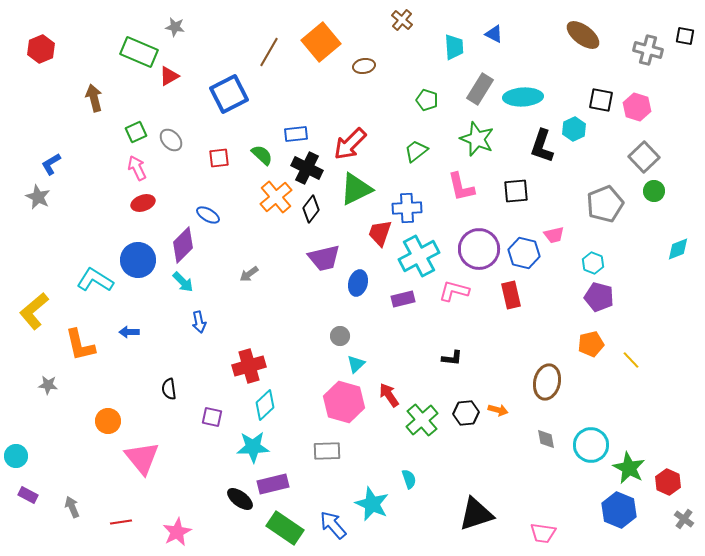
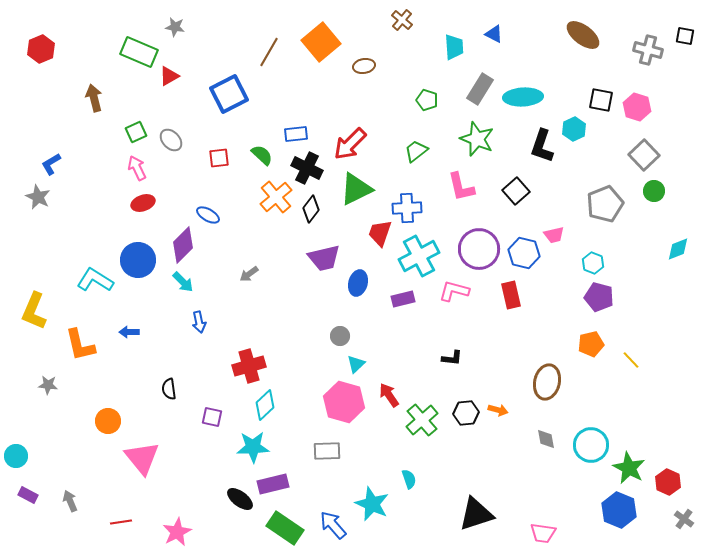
gray square at (644, 157): moved 2 px up
black square at (516, 191): rotated 36 degrees counterclockwise
yellow L-shape at (34, 311): rotated 27 degrees counterclockwise
gray arrow at (72, 507): moved 2 px left, 6 px up
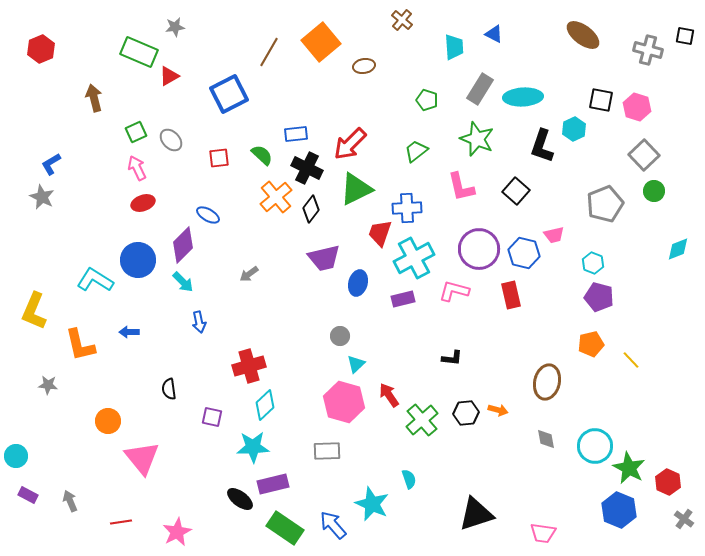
gray star at (175, 27): rotated 18 degrees counterclockwise
black square at (516, 191): rotated 8 degrees counterclockwise
gray star at (38, 197): moved 4 px right
cyan cross at (419, 256): moved 5 px left, 2 px down
cyan circle at (591, 445): moved 4 px right, 1 px down
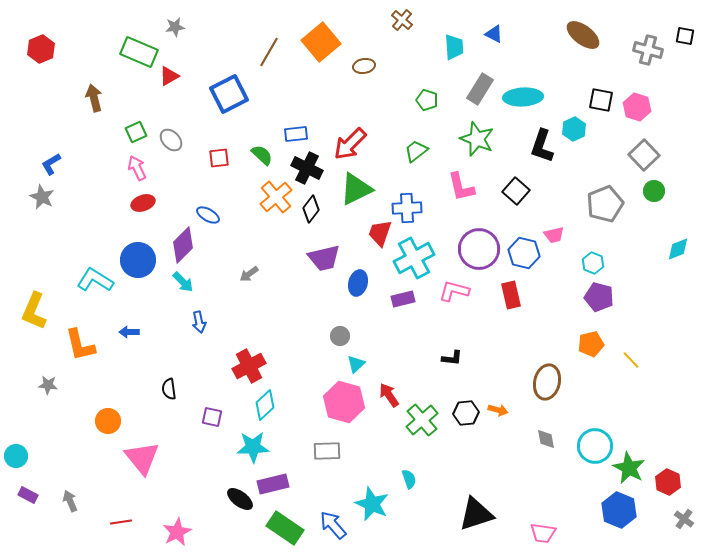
red cross at (249, 366): rotated 12 degrees counterclockwise
